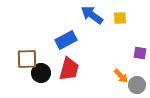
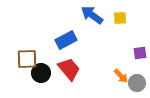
purple square: rotated 16 degrees counterclockwise
red trapezoid: rotated 55 degrees counterclockwise
gray circle: moved 2 px up
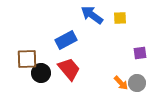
orange arrow: moved 7 px down
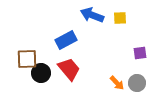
blue arrow: rotated 15 degrees counterclockwise
orange arrow: moved 4 px left
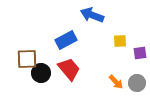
yellow square: moved 23 px down
orange arrow: moved 1 px left, 1 px up
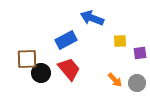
blue arrow: moved 3 px down
orange arrow: moved 1 px left, 2 px up
